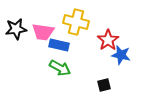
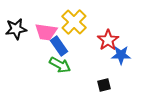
yellow cross: moved 2 px left; rotated 30 degrees clockwise
pink trapezoid: moved 3 px right
blue rectangle: moved 1 px down; rotated 42 degrees clockwise
blue star: rotated 12 degrees counterclockwise
green arrow: moved 3 px up
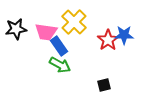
blue star: moved 3 px right, 20 px up
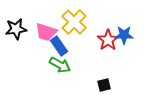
pink trapezoid: rotated 10 degrees clockwise
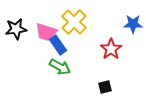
blue star: moved 9 px right, 11 px up
red star: moved 3 px right, 9 px down
blue rectangle: moved 1 px left, 1 px up
green arrow: moved 2 px down
black square: moved 1 px right, 2 px down
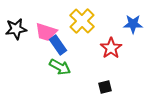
yellow cross: moved 8 px right, 1 px up
red star: moved 1 px up
